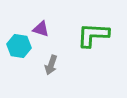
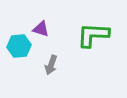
cyan hexagon: rotated 15 degrees counterclockwise
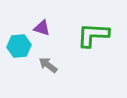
purple triangle: moved 1 px right, 1 px up
gray arrow: moved 3 px left; rotated 108 degrees clockwise
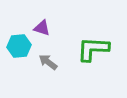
green L-shape: moved 14 px down
gray arrow: moved 3 px up
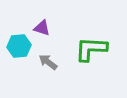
green L-shape: moved 2 px left
